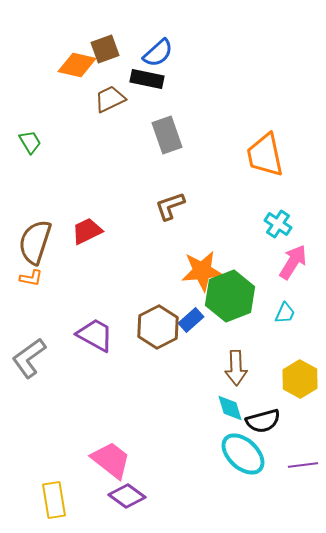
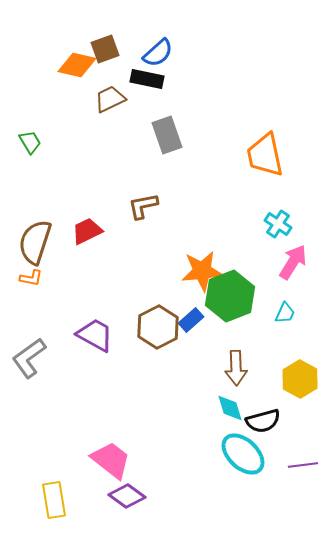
brown L-shape: moved 27 px left; rotated 8 degrees clockwise
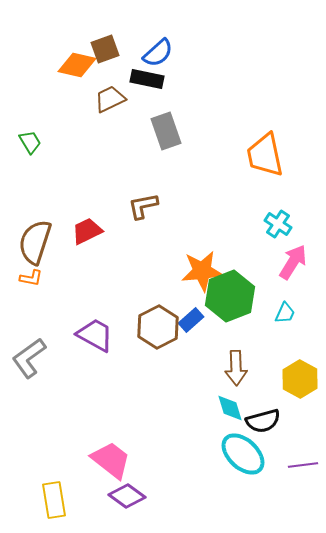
gray rectangle: moved 1 px left, 4 px up
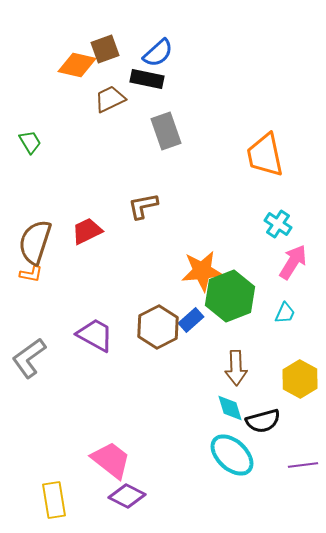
orange L-shape: moved 4 px up
cyan ellipse: moved 11 px left, 1 px down
purple diamond: rotated 9 degrees counterclockwise
